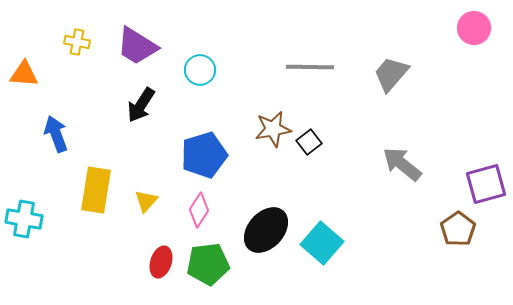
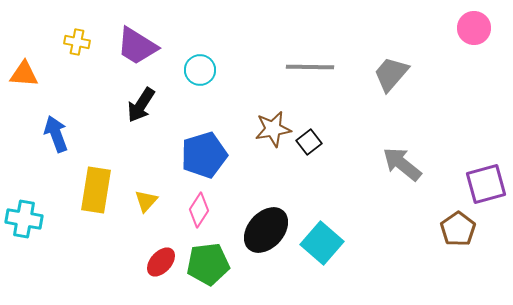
red ellipse: rotated 24 degrees clockwise
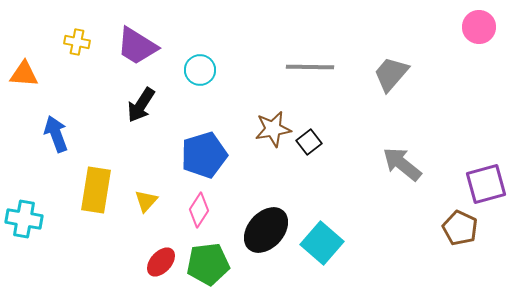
pink circle: moved 5 px right, 1 px up
brown pentagon: moved 2 px right, 1 px up; rotated 12 degrees counterclockwise
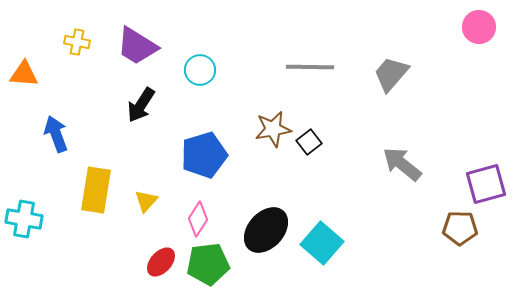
pink diamond: moved 1 px left, 9 px down
brown pentagon: rotated 24 degrees counterclockwise
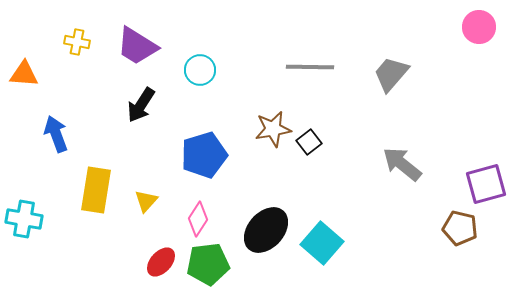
brown pentagon: rotated 12 degrees clockwise
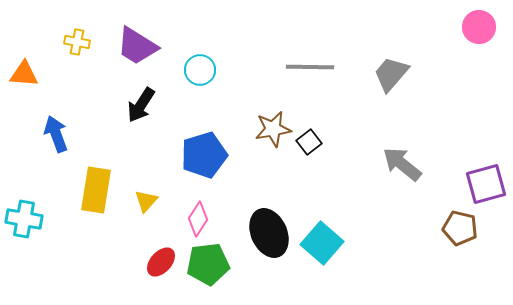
black ellipse: moved 3 px right, 3 px down; rotated 66 degrees counterclockwise
